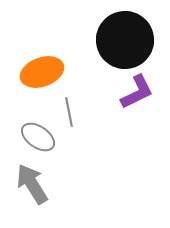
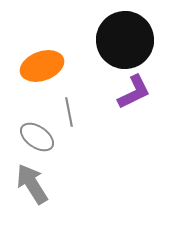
orange ellipse: moved 6 px up
purple L-shape: moved 3 px left
gray ellipse: moved 1 px left
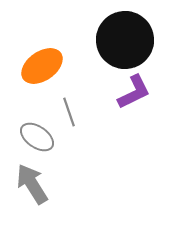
orange ellipse: rotated 15 degrees counterclockwise
gray line: rotated 8 degrees counterclockwise
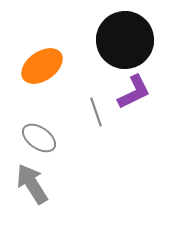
gray line: moved 27 px right
gray ellipse: moved 2 px right, 1 px down
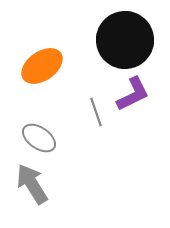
purple L-shape: moved 1 px left, 2 px down
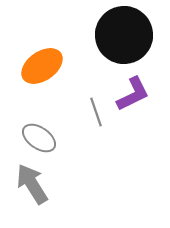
black circle: moved 1 px left, 5 px up
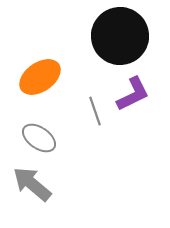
black circle: moved 4 px left, 1 px down
orange ellipse: moved 2 px left, 11 px down
gray line: moved 1 px left, 1 px up
gray arrow: rotated 18 degrees counterclockwise
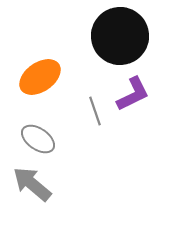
gray ellipse: moved 1 px left, 1 px down
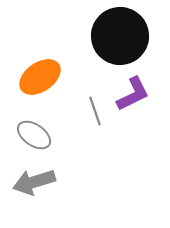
gray ellipse: moved 4 px left, 4 px up
gray arrow: moved 2 px right, 2 px up; rotated 57 degrees counterclockwise
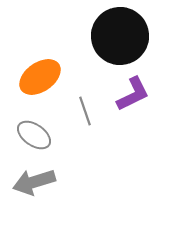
gray line: moved 10 px left
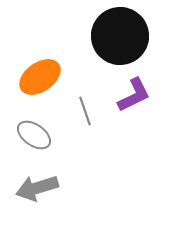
purple L-shape: moved 1 px right, 1 px down
gray arrow: moved 3 px right, 6 px down
